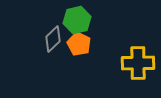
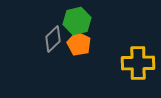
green hexagon: moved 1 px down
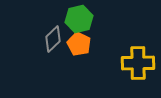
green hexagon: moved 2 px right, 2 px up
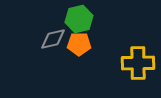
gray diamond: rotated 32 degrees clockwise
orange pentagon: rotated 25 degrees counterclockwise
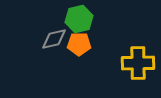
gray diamond: moved 1 px right
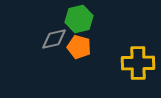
orange pentagon: moved 3 px down; rotated 15 degrees clockwise
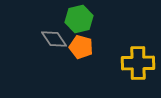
gray diamond: rotated 68 degrees clockwise
orange pentagon: moved 2 px right
